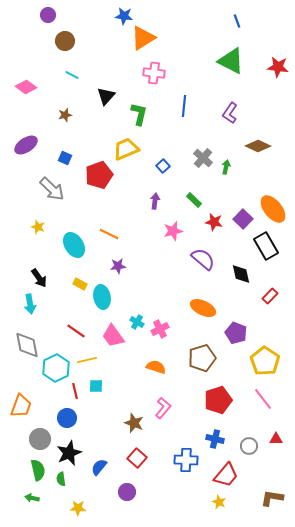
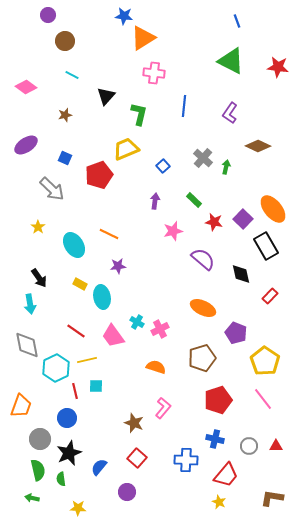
yellow star at (38, 227): rotated 16 degrees clockwise
red triangle at (276, 439): moved 7 px down
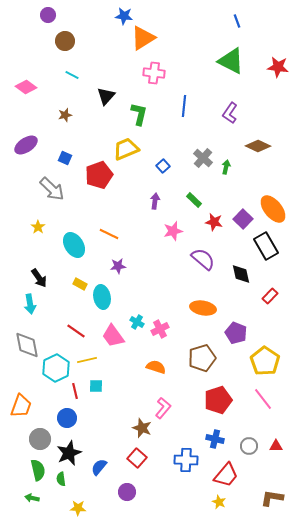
orange ellipse at (203, 308): rotated 15 degrees counterclockwise
brown star at (134, 423): moved 8 px right, 5 px down
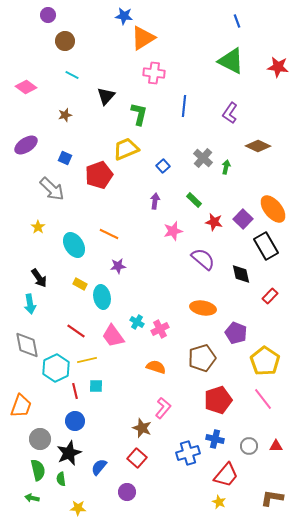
blue circle at (67, 418): moved 8 px right, 3 px down
blue cross at (186, 460): moved 2 px right, 7 px up; rotated 20 degrees counterclockwise
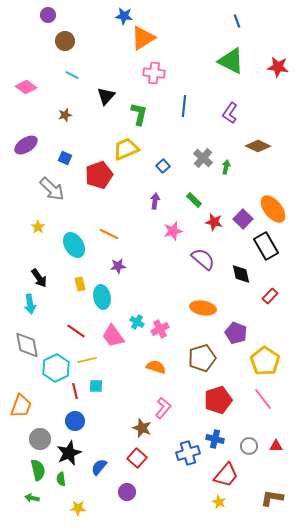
yellow rectangle at (80, 284): rotated 48 degrees clockwise
